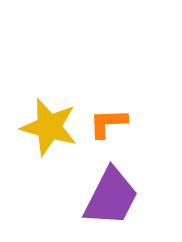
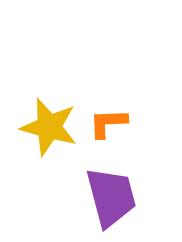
purple trapezoid: rotated 42 degrees counterclockwise
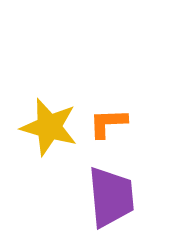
purple trapezoid: rotated 10 degrees clockwise
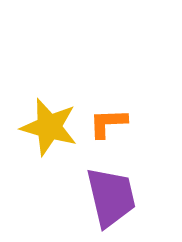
purple trapezoid: rotated 8 degrees counterclockwise
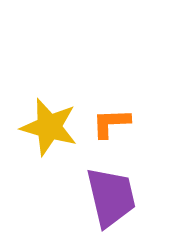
orange L-shape: moved 3 px right
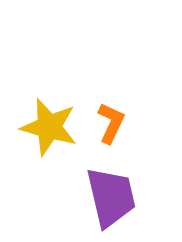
orange L-shape: rotated 117 degrees clockwise
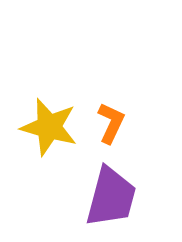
purple trapezoid: rotated 28 degrees clockwise
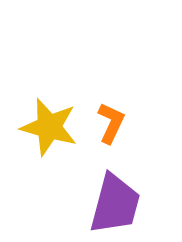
purple trapezoid: moved 4 px right, 7 px down
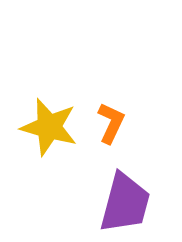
purple trapezoid: moved 10 px right, 1 px up
